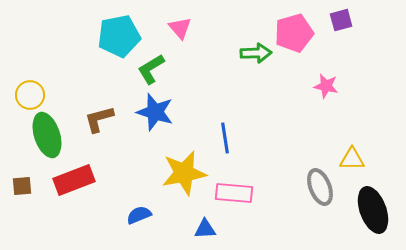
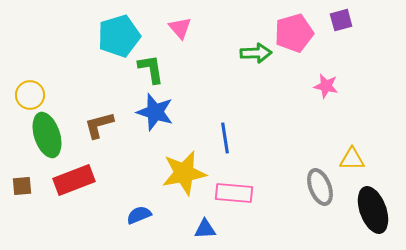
cyan pentagon: rotated 6 degrees counterclockwise
green L-shape: rotated 112 degrees clockwise
brown L-shape: moved 6 px down
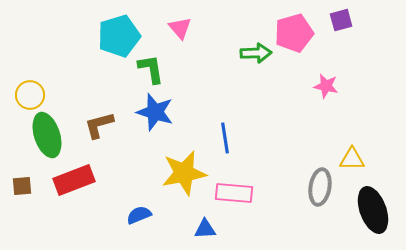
gray ellipse: rotated 30 degrees clockwise
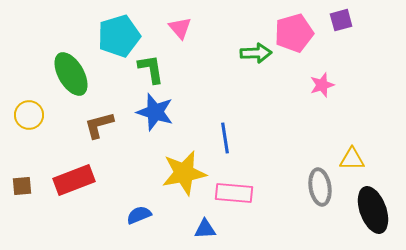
pink star: moved 4 px left, 1 px up; rotated 30 degrees counterclockwise
yellow circle: moved 1 px left, 20 px down
green ellipse: moved 24 px right, 61 px up; rotated 12 degrees counterclockwise
gray ellipse: rotated 18 degrees counterclockwise
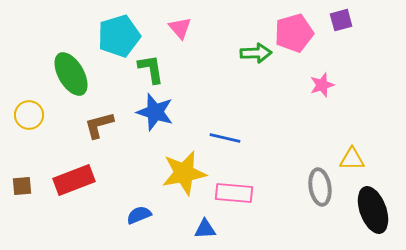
blue line: rotated 68 degrees counterclockwise
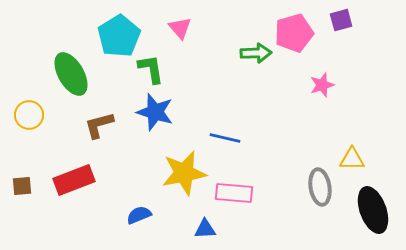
cyan pentagon: rotated 15 degrees counterclockwise
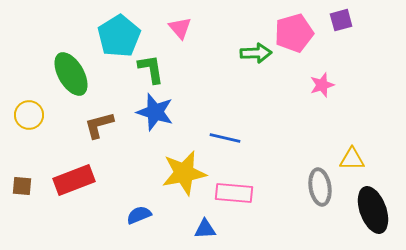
brown square: rotated 10 degrees clockwise
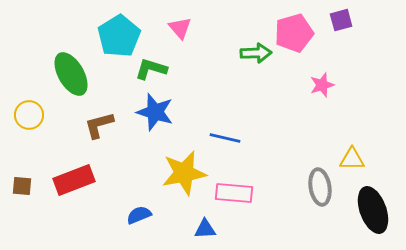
green L-shape: rotated 64 degrees counterclockwise
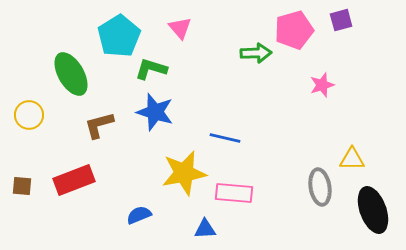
pink pentagon: moved 3 px up
